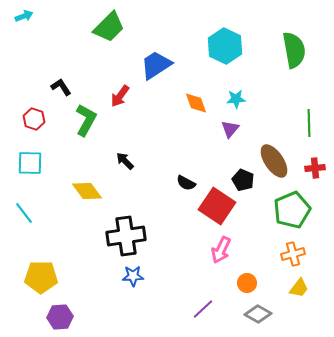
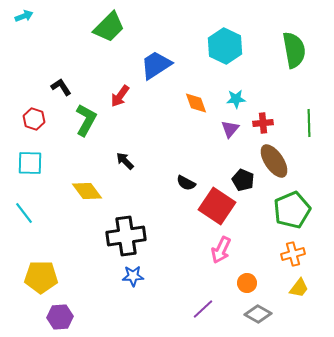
red cross: moved 52 px left, 45 px up
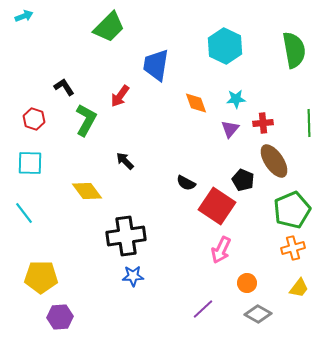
blue trapezoid: rotated 48 degrees counterclockwise
black L-shape: moved 3 px right
orange cross: moved 6 px up
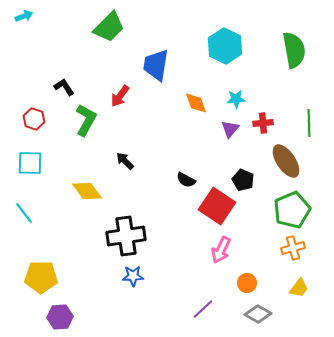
brown ellipse: moved 12 px right
black semicircle: moved 3 px up
